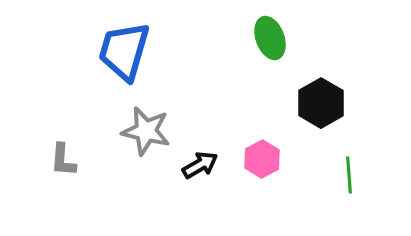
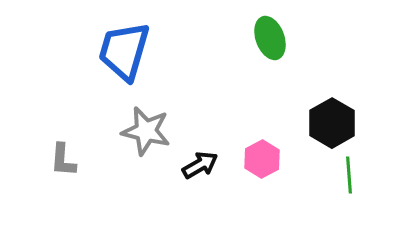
black hexagon: moved 11 px right, 20 px down
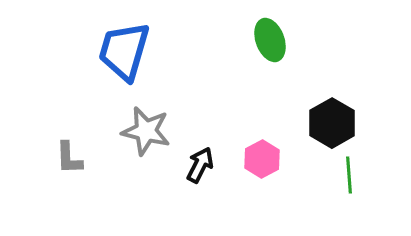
green ellipse: moved 2 px down
gray L-shape: moved 6 px right, 2 px up; rotated 6 degrees counterclockwise
black arrow: rotated 33 degrees counterclockwise
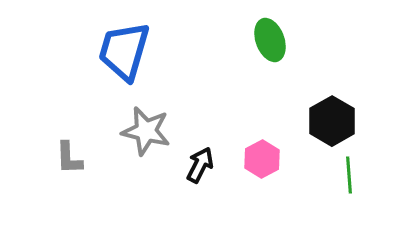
black hexagon: moved 2 px up
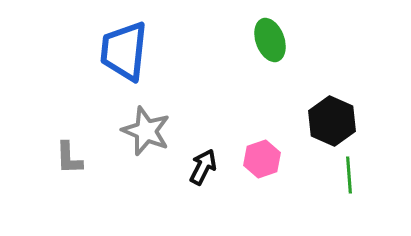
blue trapezoid: rotated 10 degrees counterclockwise
black hexagon: rotated 6 degrees counterclockwise
gray star: rotated 9 degrees clockwise
pink hexagon: rotated 9 degrees clockwise
black arrow: moved 3 px right, 2 px down
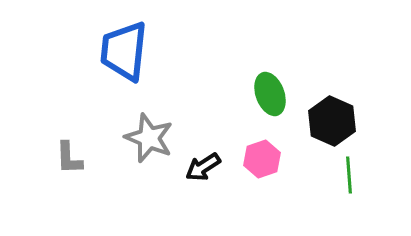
green ellipse: moved 54 px down
gray star: moved 3 px right, 7 px down
black arrow: rotated 150 degrees counterclockwise
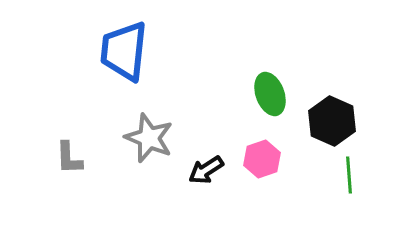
black arrow: moved 3 px right, 3 px down
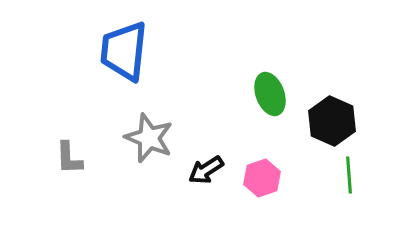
pink hexagon: moved 19 px down
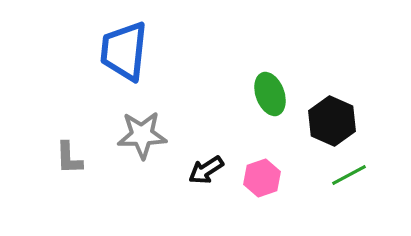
gray star: moved 7 px left, 3 px up; rotated 24 degrees counterclockwise
green line: rotated 66 degrees clockwise
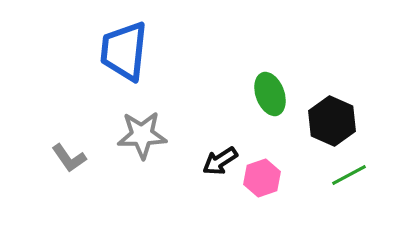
gray L-shape: rotated 33 degrees counterclockwise
black arrow: moved 14 px right, 9 px up
